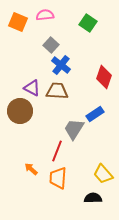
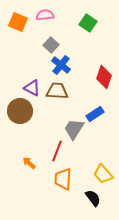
orange arrow: moved 2 px left, 6 px up
orange trapezoid: moved 5 px right, 1 px down
black semicircle: rotated 54 degrees clockwise
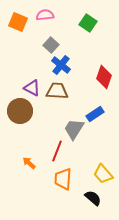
black semicircle: rotated 12 degrees counterclockwise
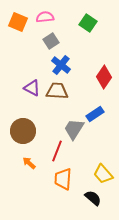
pink semicircle: moved 2 px down
gray square: moved 4 px up; rotated 14 degrees clockwise
red diamond: rotated 15 degrees clockwise
brown circle: moved 3 px right, 20 px down
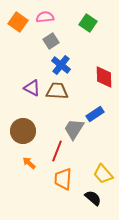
orange square: rotated 12 degrees clockwise
red diamond: rotated 35 degrees counterclockwise
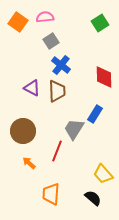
green square: moved 12 px right; rotated 24 degrees clockwise
brown trapezoid: rotated 85 degrees clockwise
blue rectangle: rotated 24 degrees counterclockwise
orange trapezoid: moved 12 px left, 15 px down
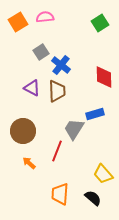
orange square: rotated 24 degrees clockwise
gray square: moved 10 px left, 11 px down
blue rectangle: rotated 42 degrees clockwise
orange trapezoid: moved 9 px right
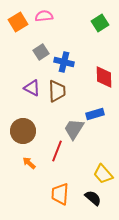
pink semicircle: moved 1 px left, 1 px up
blue cross: moved 3 px right, 3 px up; rotated 24 degrees counterclockwise
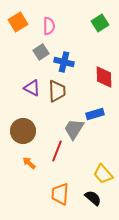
pink semicircle: moved 5 px right, 10 px down; rotated 96 degrees clockwise
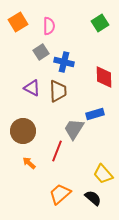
brown trapezoid: moved 1 px right
orange trapezoid: rotated 45 degrees clockwise
